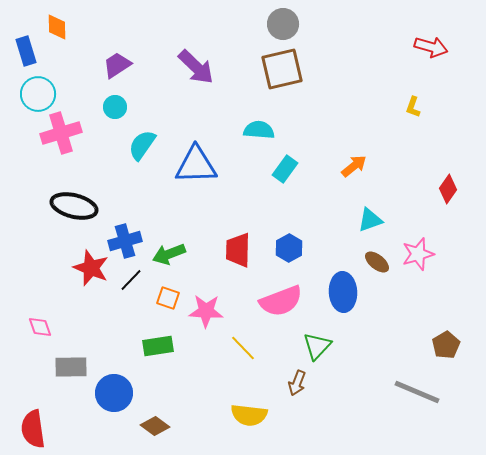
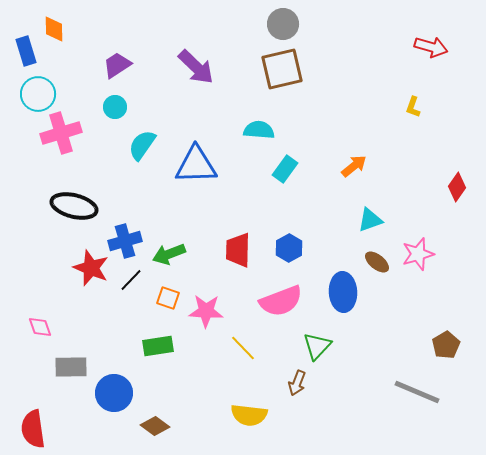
orange diamond at (57, 27): moved 3 px left, 2 px down
red diamond at (448, 189): moved 9 px right, 2 px up
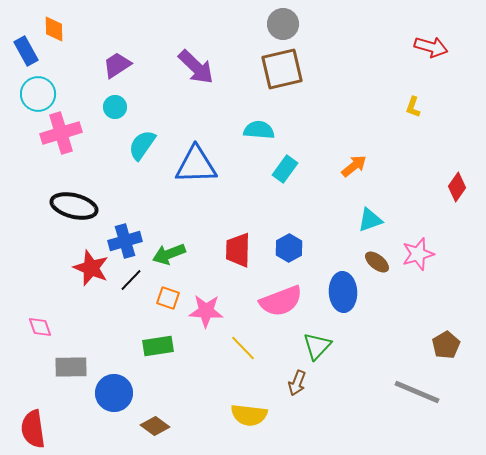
blue rectangle at (26, 51): rotated 12 degrees counterclockwise
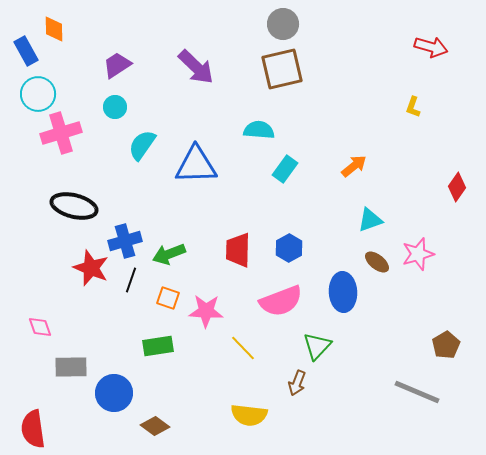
black line at (131, 280): rotated 25 degrees counterclockwise
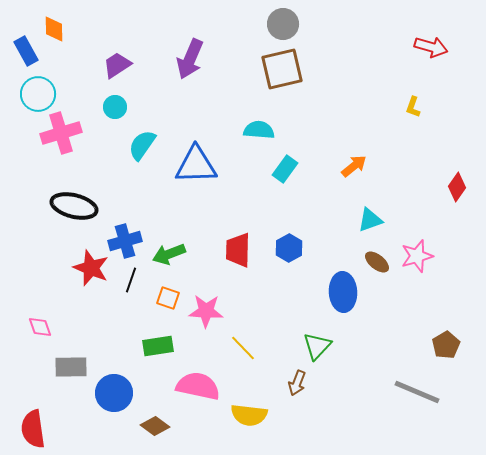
purple arrow at (196, 67): moved 6 px left, 8 px up; rotated 69 degrees clockwise
pink star at (418, 254): moved 1 px left, 2 px down
pink semicircle at (281, 301): moved 83 px left, 85 px down; rotated 147 degrees counterclockwise
